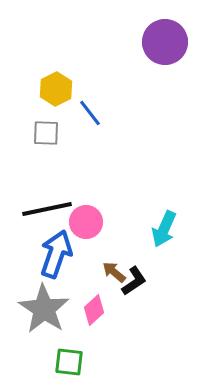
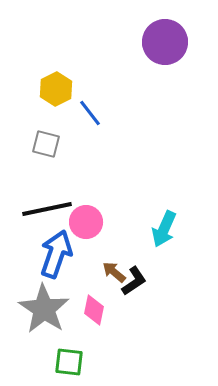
gray square: moved 11 px down; rotated 12 degrees clockwise
pink diamond: rotated 36 degrees counterclockwise
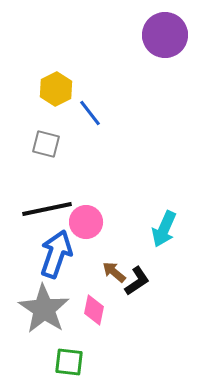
purple circle: moved 7 px up
black L-shape: moved 3 px right
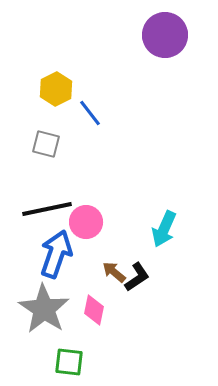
black L-shape: moved 4 px up
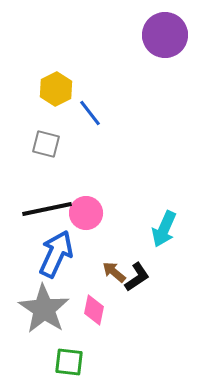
pink circle: moved 9 px up
blue arrow: rotated 6 degrees clockwise
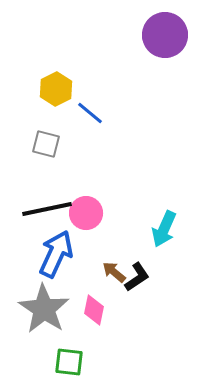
blue line: rotated 12 degrees counterclockwise
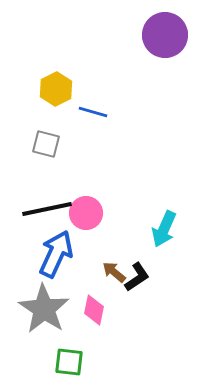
blue line: moved 3 px right, 1 px up; rotated 24 degrees counterclockwise
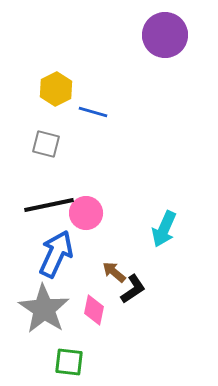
black line: moved 2 px right, 4 px up
black L-shape: moved 4 px left, 12 px down
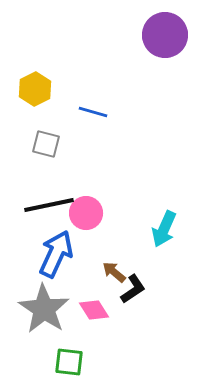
yellow hexagon: moved 21 px left
pink diamond: rotated 44 degrees counterclockwise
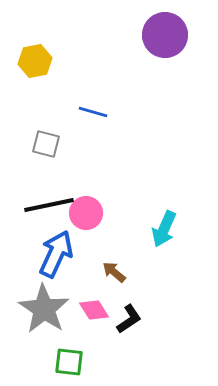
yellow hexagon: moved 28 px up; rotated 16 degrees clockwise
black L-shape: moved 4 px left, 30 px down
